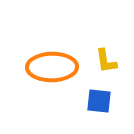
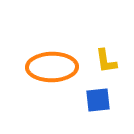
blue square: moved 1 px left, 1 px up; rotated 12 degrees counterclockwise
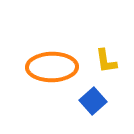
blue square: moved 5 px left, 1 px down; rotated 36 degrees counterclockwise
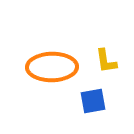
blue square: rotated 32 degrees clockwise
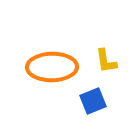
blue square: rotated 12 degrees counterclockwise
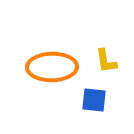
blue square: moved 1 px right, 1 px up; rotated 28 degrees clockwise
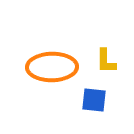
yellow L-shape: rotated 8 degrees clockwise
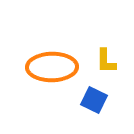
blue square: rotated 20 degrees clockwise
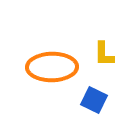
yellow L-shape: moved 2 px left, 7 px up
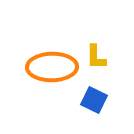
yellow L-shape: moved 8 px left, 3 px down
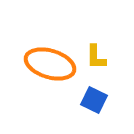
orange ellipse: moved 2 px left, 3 px up; rotated 18 degrees clockwise
